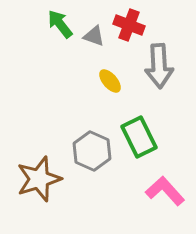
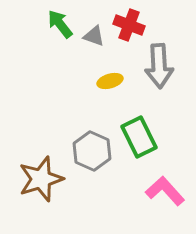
yellow ellipse: rotated 65 degrees counterclockwise
brown star: moved 2 px right
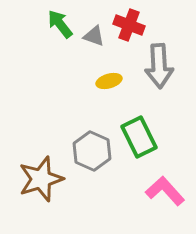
yellow ellipse: moved 1 px left
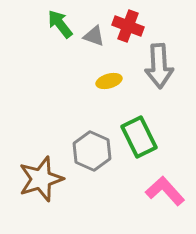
red cross: moved 1 px left, 1 px down
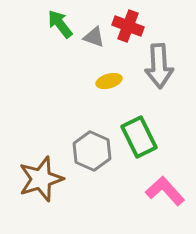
gray triangle: moved 1 px down
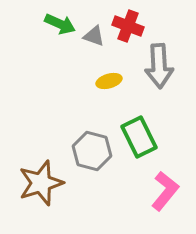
green arrow: rotated 152 degrees clockwise
gray triangle: moved 1 px up
gray hexagon: rotated 9 degrees counterclockwise
brown star: moved 4 px down
pink L-shape: rotated 81 degrees clockwise
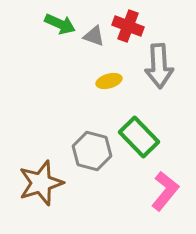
green rectangle: rotated 18 degrees counterclockwise
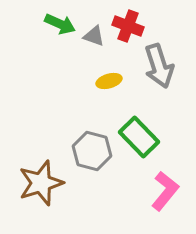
gray arrow: rotated 15 degrees counterclockwise
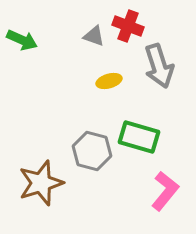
green arrow: moved 38 px left, 16 px down
green rectangle: rotated 30 degrees counterclockwise
